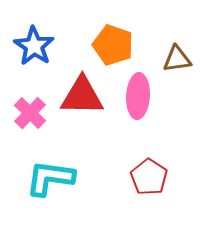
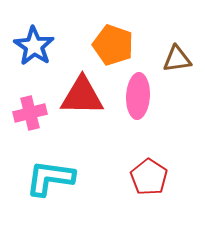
pink cross: rotated 32 degrees clockwise
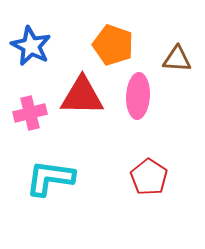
blue star: moved 3 px left; rotated 6 degrees counterclockwise
brown triangle: rotated 12 degrees clockwise
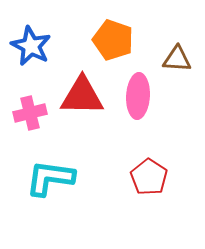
orange pentagon: moved 5 px up
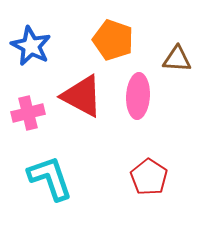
red triangle: rotated 27 degrees clockwise
pink cross: moved 2 px left
cyan L-shape: rotated 63 degrees clockwise
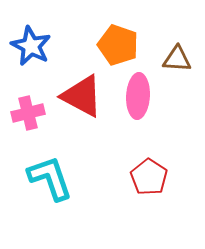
orange pentagon: moved 5 px right, 5 px down
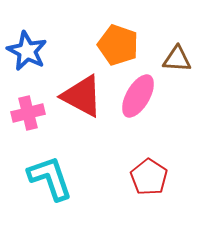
blue star: moved 4 px left, 5 px down
pink ellipse: rotated 27 degrees clockwise
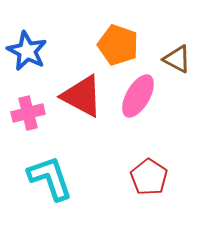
brown triangle: rotated 24 degrees clockwise
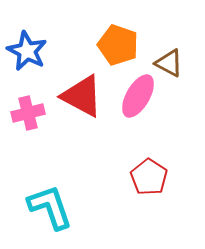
brown triangle: moved 8 px left, 4 px down
cyan L-shape: moved 29 px down
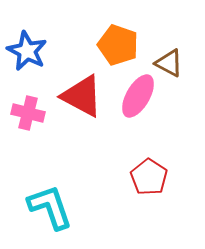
pink cross: rotated 28 degrees clockwise
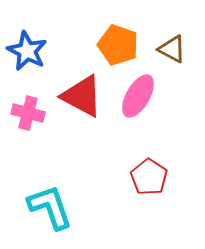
brown triangle: moved 3 px right, 14 px up
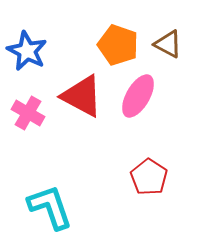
brown triangle: moved 4 px left, 5 px up
pink cross: rotated 16 degrees clockwise
